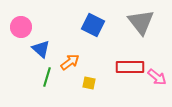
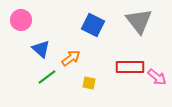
gray triangle: moved 2 px left, 1 px up
pink circle: moved 7 px up
orange arrow: moved 1 px right, 4 px up
green line: rotated 36 degrees clockwise
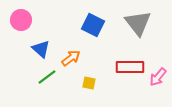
gray triangle: moved 1 px left, 2 px down
pink arrow: moved 1 px right; rotated 90 degrees clockwise
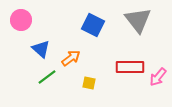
gray triangle: moved 3 px up
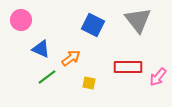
blue triangle: rotated 18 degrees counterclockwise
red rectangle: moved 2 px left
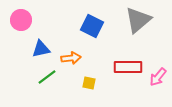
gray triangle: rotated 28 degrees clockwise
blue square: moved 1 px left, 1 px down
blue triangle: rotated 36 degrees counterclockwise
orange arrow: rotated 30 degrees clockwise
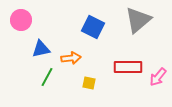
blue square: moved 1 px right, 1 px down
green line: rotated 24 degrees counterclockwise
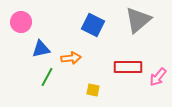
pink circle: moved 2 px down
blue square: moved 2 px up
yellow square: moved 4 px right, 7 px down
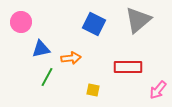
blue square: moved 1 px right, 1 px up
pink arrow: moved 13 px down
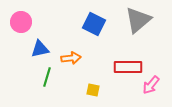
blue triangle: moved 1 px left
green line: rotated 12 degrees counterclockwise
pink arrow: moved 7 px left, 5 px up
